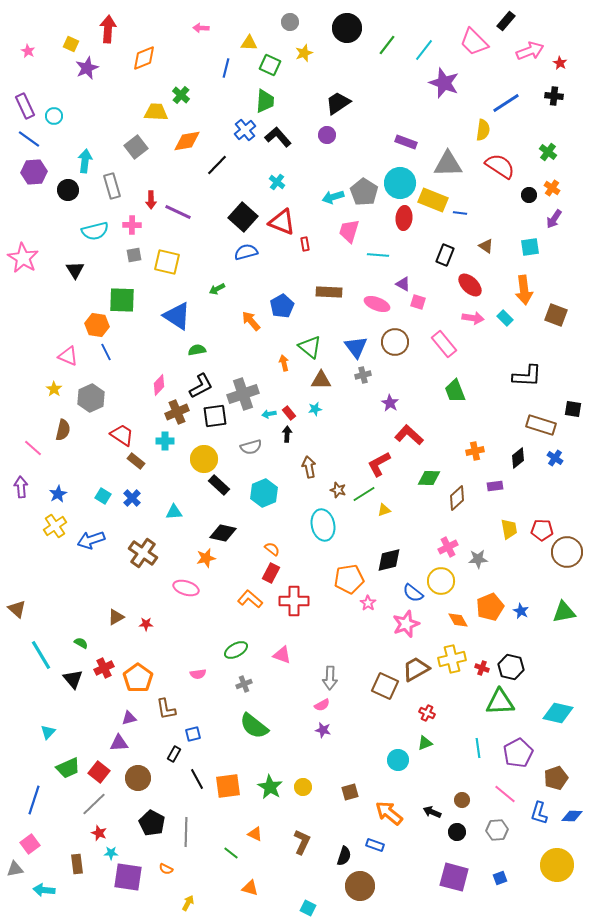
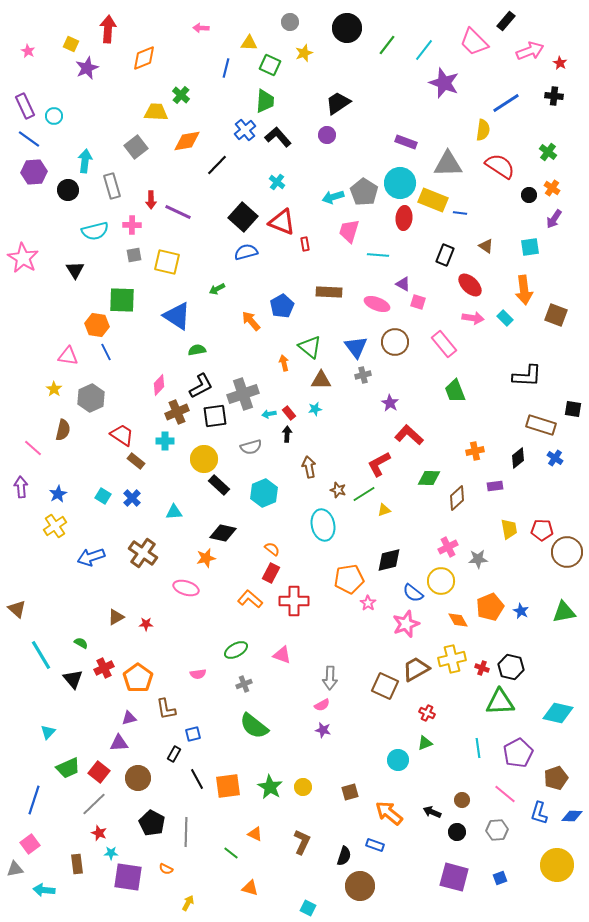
pink triangle at (68, 356): rotated 15 degrees counterclockwise
blue arrow at (91, 540): moved 17 px down
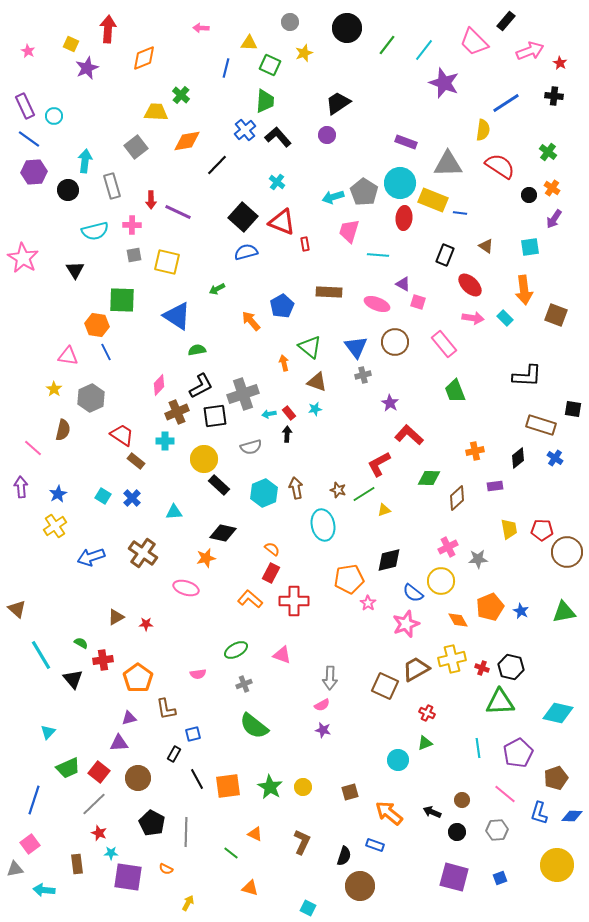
brown triangle at (321, 380): moved 4 px left, 2 px down; rotated 20 degrees clockwise
brown arrow at (309, 467): moved 13 px left, 21 px down
red cross at (104, 668): moved 1 px left, 8 px up; rotated 18 degrees clockwise
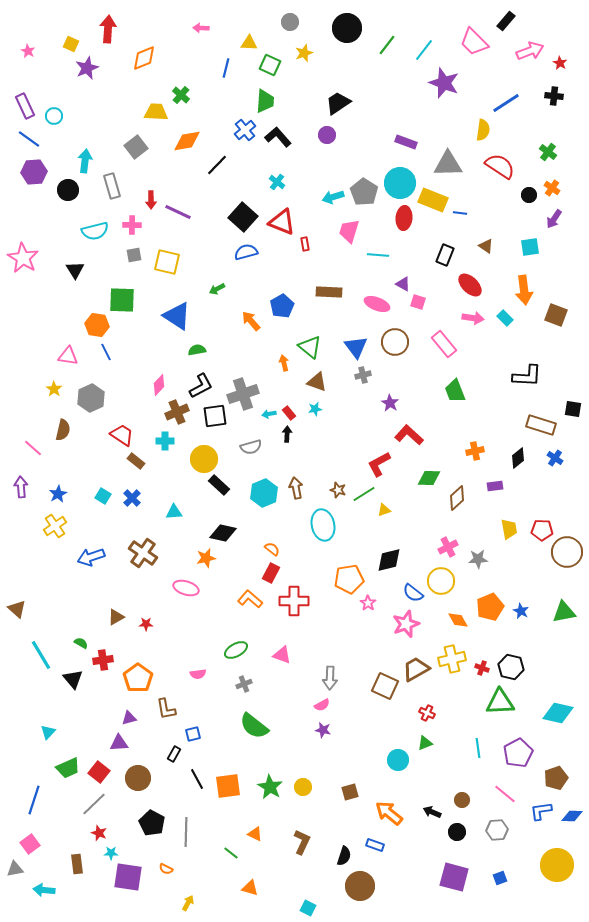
blue L-shape at (539, 813): moved 2 px right, 2 px up; rotated 65 degrees clockwise
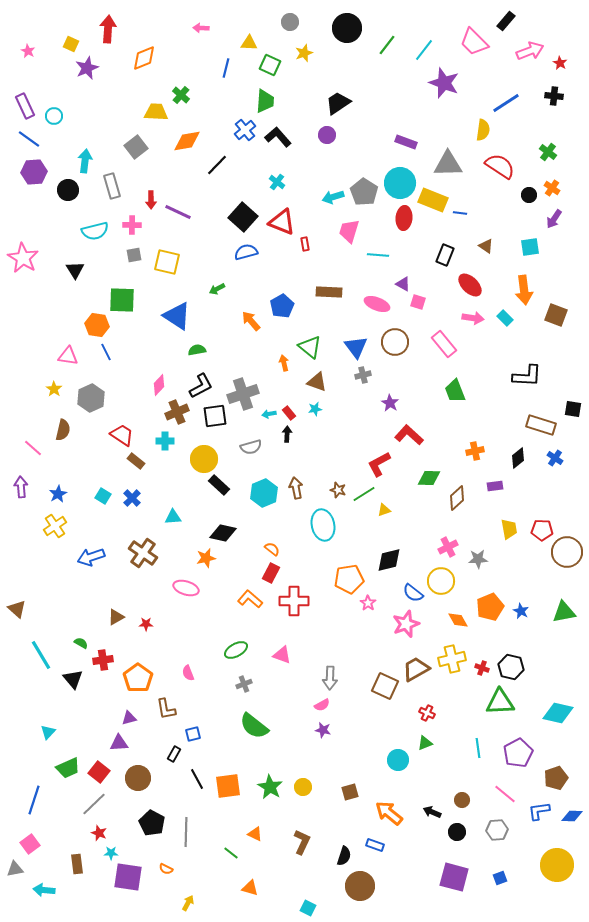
cyan triangle at (174, 512): moved 1 px left, 5 px down
pink semicircle at (198, 674): moved 10 px left, 1 px up; rotated 77 degrees clockwise
blue L-shape at (541, 811): moved 2 px left
